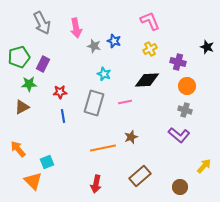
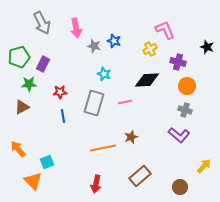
pink L-shape: moved 15 px right, 9 px down
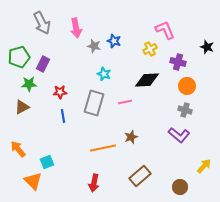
red arrow: moved 2 px left, 1 px up
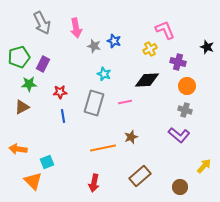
orange arrow: rotated 42 degrees counterclockwise
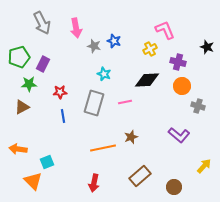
orange circle: moved 5 px left
gray cross: moved 13 px right, 4 px up
brown circle: moved 6 px left
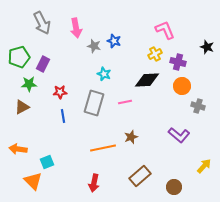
yellow cross: moved 5 px right, 5 px down
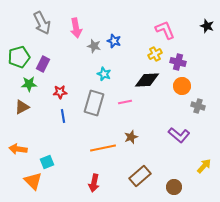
black star: moved 21 px up
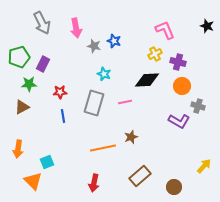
purple L-shape: moved 14 px up; rotated 10 degrees counterclockwise
orange arrow: rotated 90 degrees counterclockwise
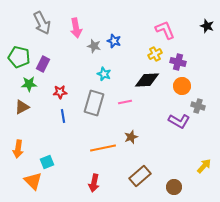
green pentagon: rotated 30 degrees clockwise
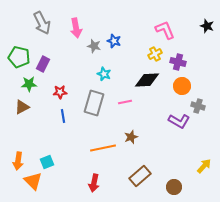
orange arrow: moved 12 px down
